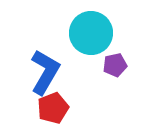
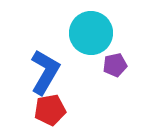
red pentagon: moved 3 px left, 2 px down; rotated 12 degrees clockwise
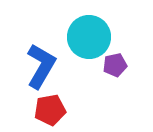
cyan circle: moved 2 px left, 4 px down
blue L-shape: moved 4 px left, 6 px up
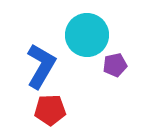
cyan circle: moved 2 px left, 2 px up
red pentagon: rotated 8 degrees clockwise
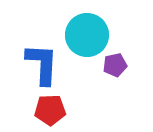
blue L-shape: moved 1 px right, 2 px up; rotated 27 degrees counterclockwise
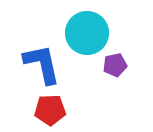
cyan circle: moved 2 px up
blue L-shape: rotated 15 degrees counterclockwise
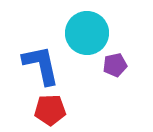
blue L-shape: moved 1 px left, 1 px down
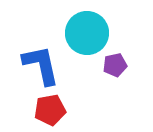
red pentagon: rotated 8 degrees counterclockwise
